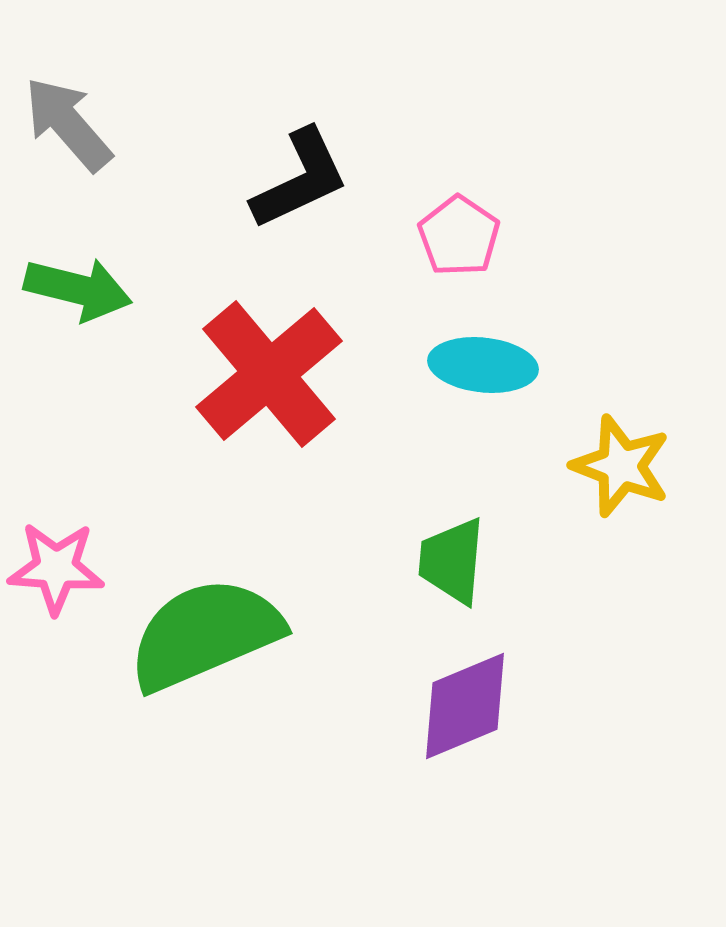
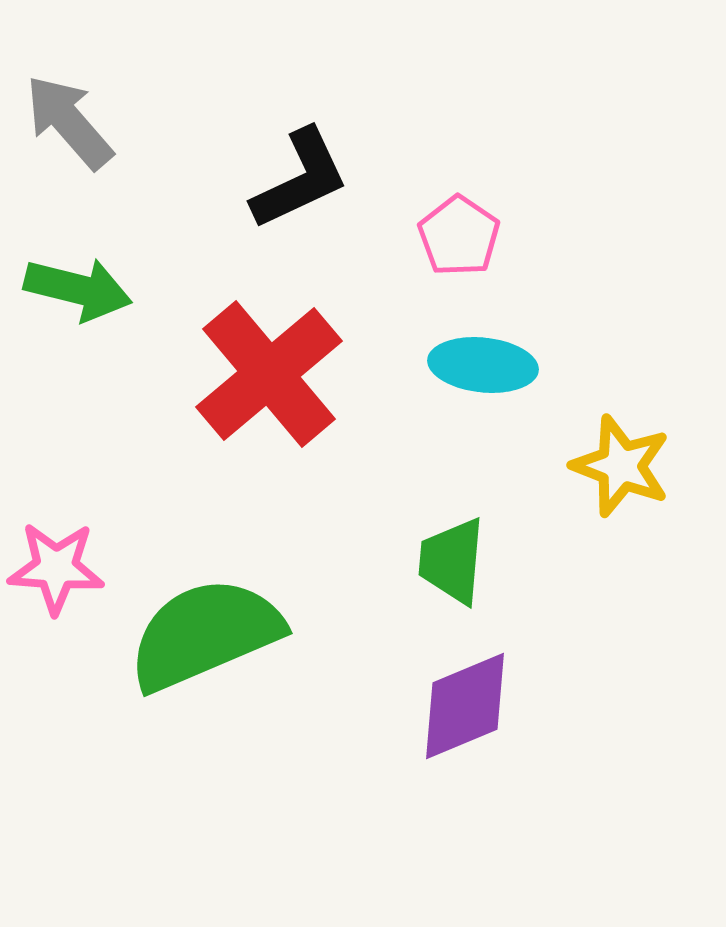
gray arrow: moved 1 px right, 2 px up
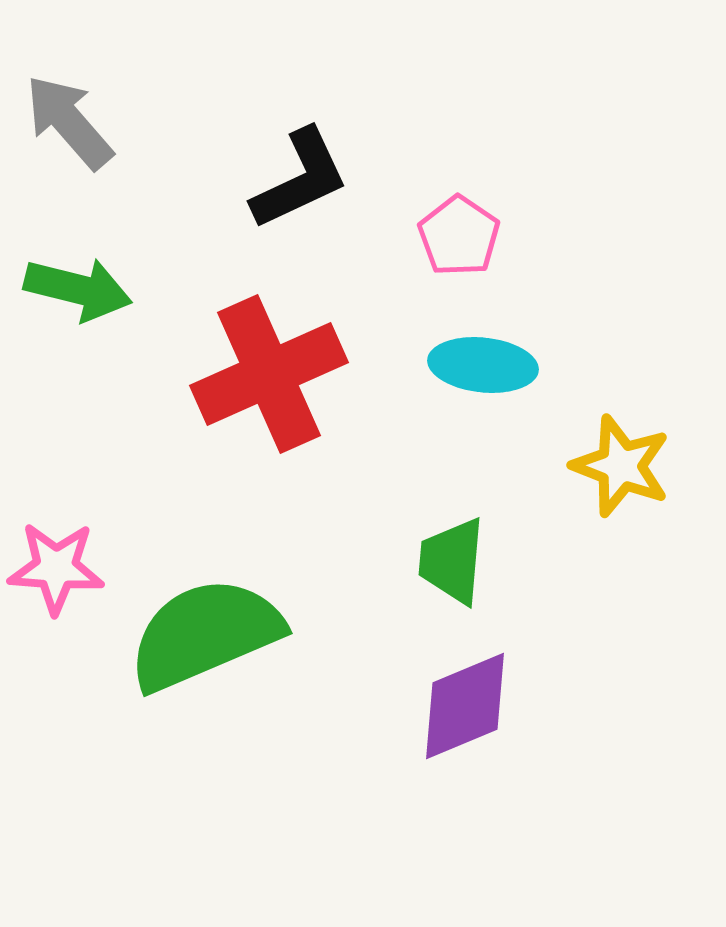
red cross: rotated 16 degrees clockwise
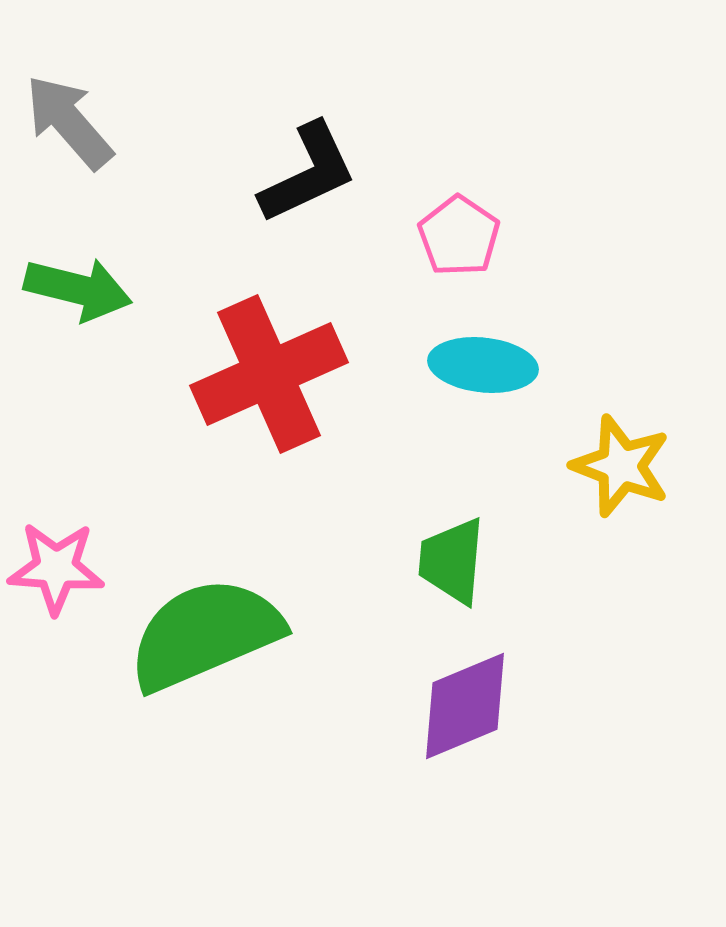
black L-shape: moved 8 px right, 6 px up
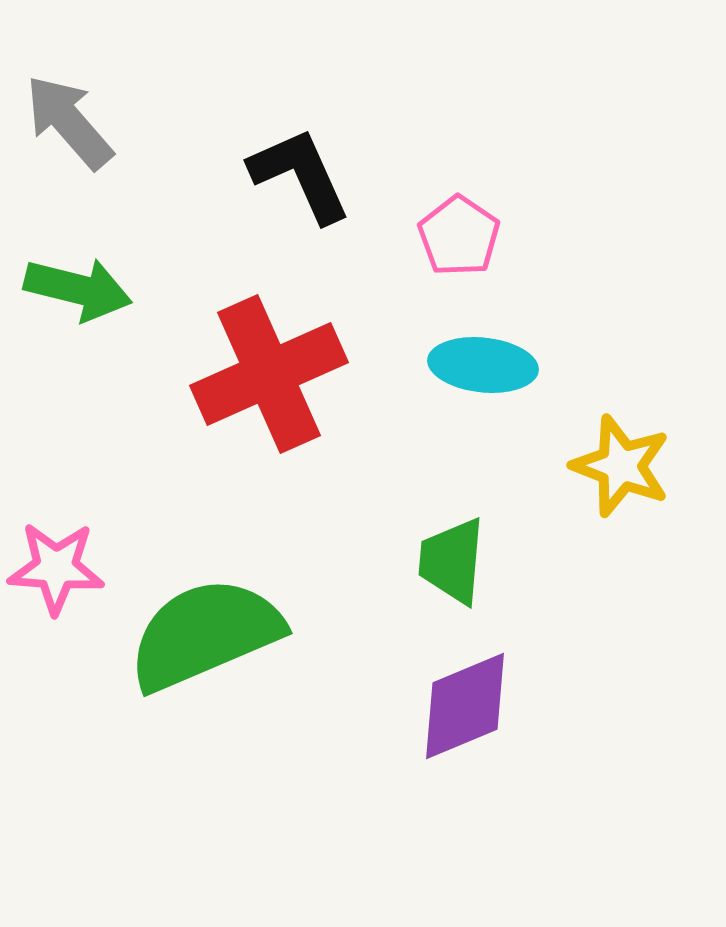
black L-shape: moved 8 px left, 2 px down; rotated 89 degrees counterclockwise
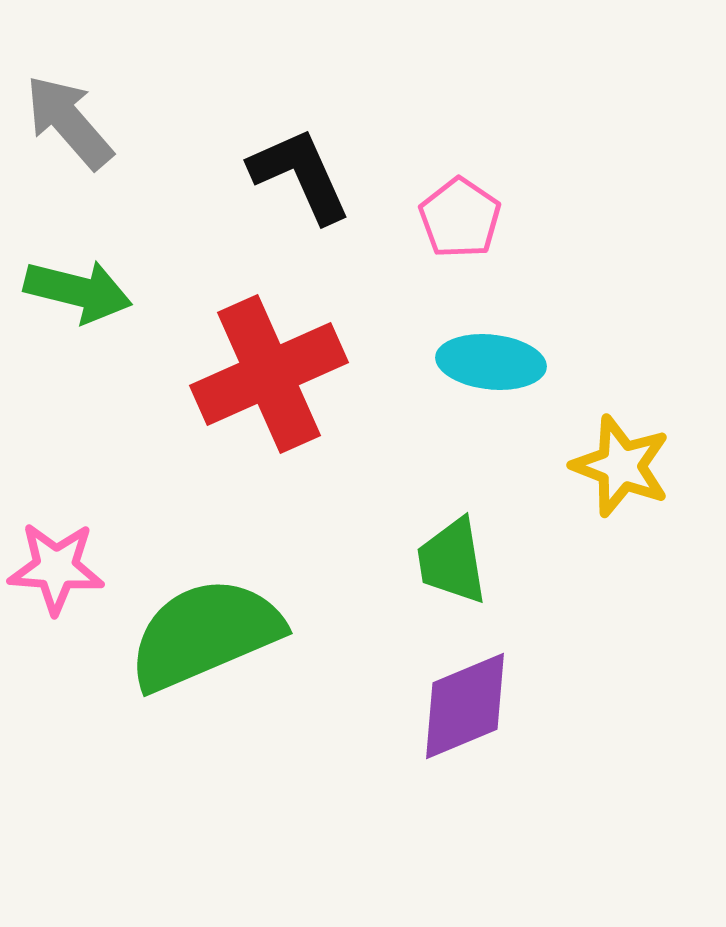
pink pentagon: moved 1 px right, 18 px up
green arrow: moved 2 px down
cyan ellipse: moved 8 px right, 3 px up
green trapezoid: rotated 14 degrees counterclockwise
